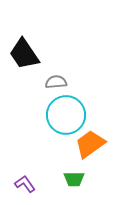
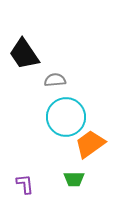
gray semicircle: moved 1 px left, 2 px up
cyan circle: moved 2 px down
purple L-shape: rotated 30 degrees clockwise
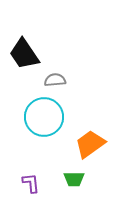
cyan circle: moved 22 px left
purple L-shape: moved 6 px right, 1 px up
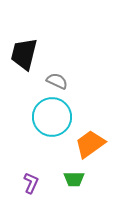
black trapezoid: rotated 48 degrees clockwise
gray semicircle: moved 2 px right, 1 px down; rotated 30 degrees clockwise
cyan circle: moved 8 px right
purple L-shape: rotated 30 degrees clockwise
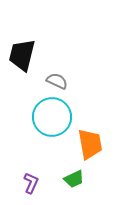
black trapezoid: moved 2 px left, 1 px down
orange trapezoid: rotated 116 degrees clockwise
green trapezoid: rotated 25 degrees counterclockwise
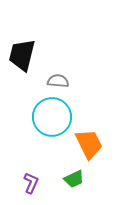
gray semicircle: moved 1 px right; rotated 20 degrees counterclockwise
orange trapezoid: moved 1 px left; rotated 16 degrees counterclockwise
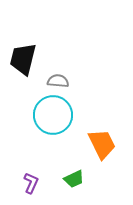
black trapezoid: moved 1 px right, 4 px down
cyan circle: moved 1 px right, 2 px up
orange trapezoid: moved 13 px right
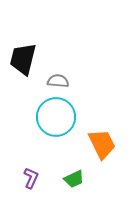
cyan circle: moved 3 px right, 2 px down
purple L-shape: moved 5 px up
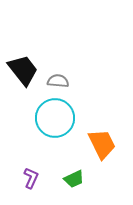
black trapezoid: moved 11 px down; rotated 128 degrees clockwise
cyan circle: moved 1 px left, 1 px down
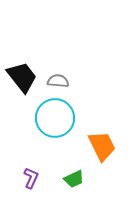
black trapezoid: moved 1 px left, 7 px down
orange trapezoid: moved 2 px down
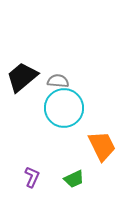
black trapezoid: rotated 92 degrees counterclockwise
cyan circle: moved 9 px right, 10 px up
purple L-shape: moved 1 px right, 1 px up
